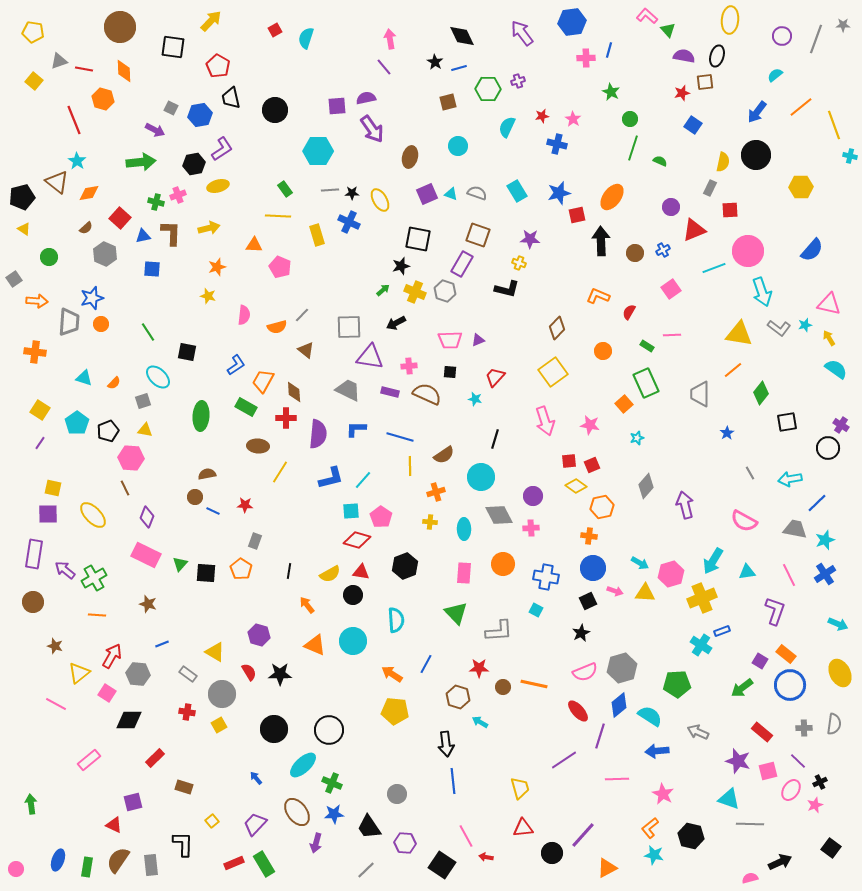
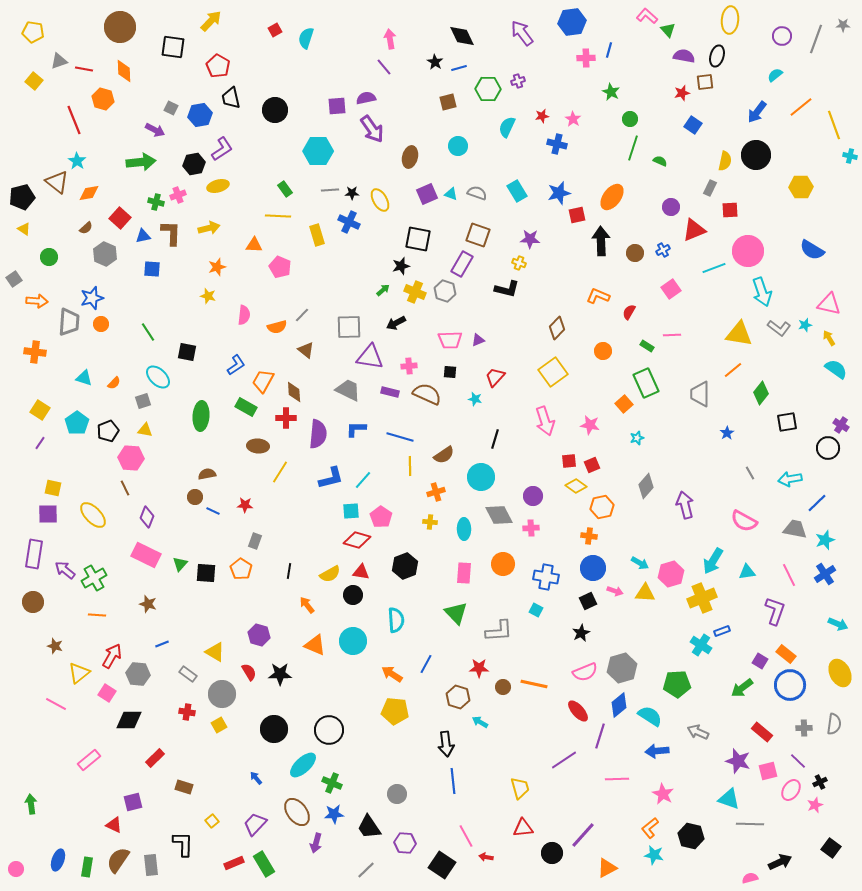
yellow semicircle at (723, 162): moved 2 px right, 1 px up
blue semicircle at (812, 250): rotated 80 degrees clockwise
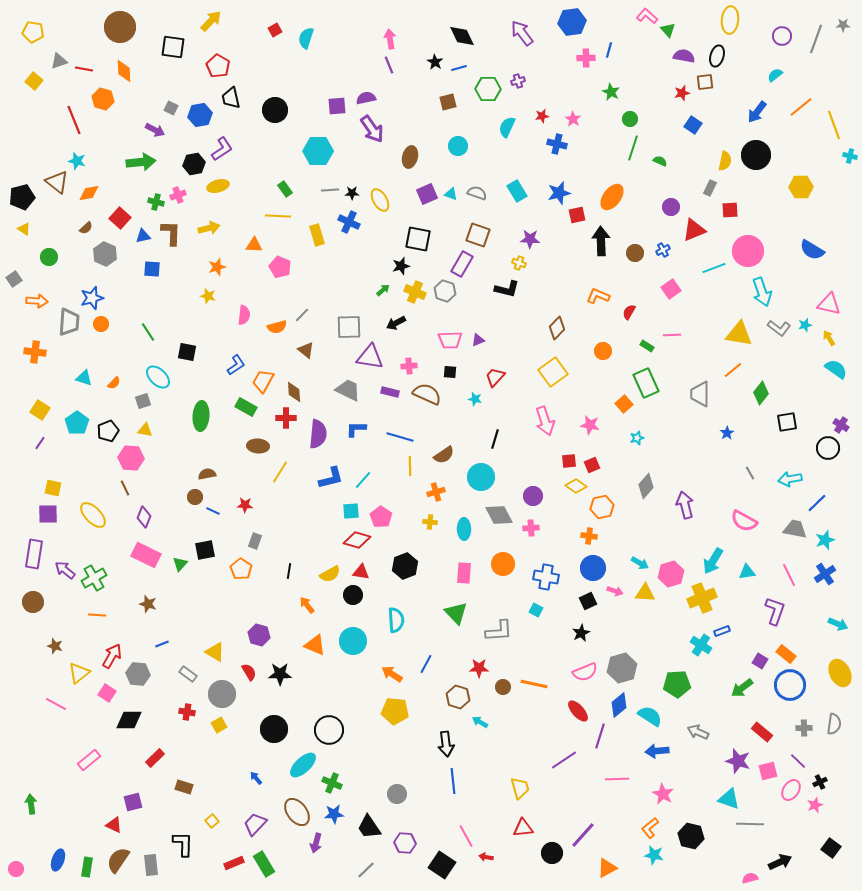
purple line at (384, 67): moved 5 px right, 2 px up; rotated 18 degrees clockwise
cyan star at (77, 161): rotated 18 degrees counterclockwise
purple diamond at (147, 517): moved 3 px left
black square at (206, 573): moved 1 px left, 23 px up; rotated 15 degrees counterclockwise
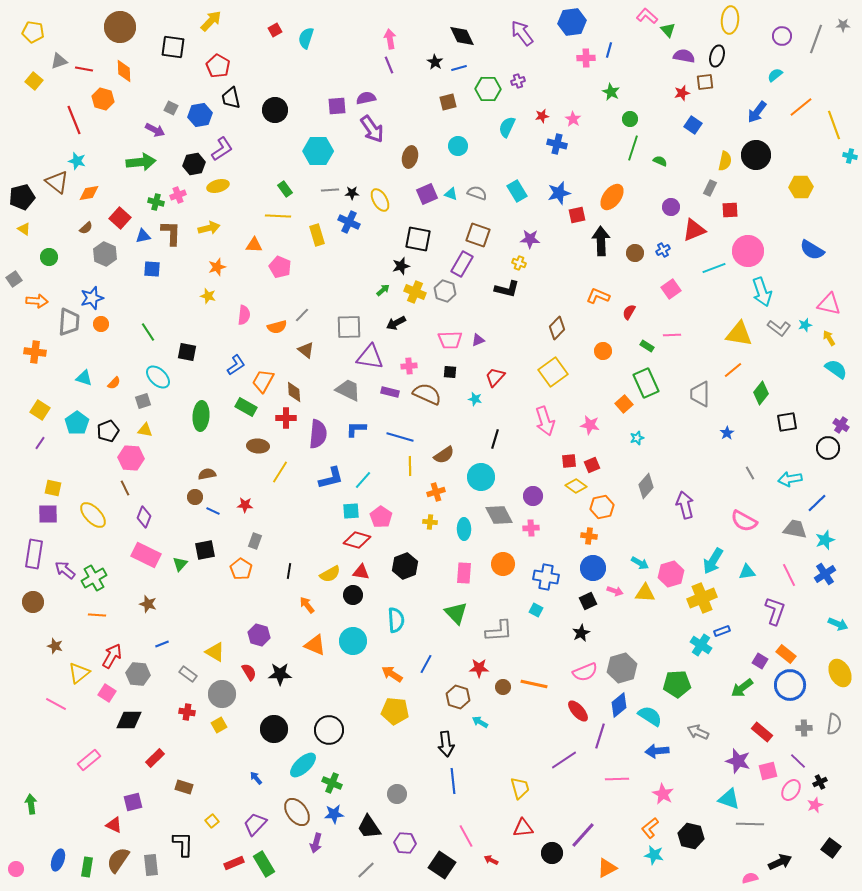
red arrow at (486, 857): moved 5 px right, 3 px down; rotated 16 degrees clockwise
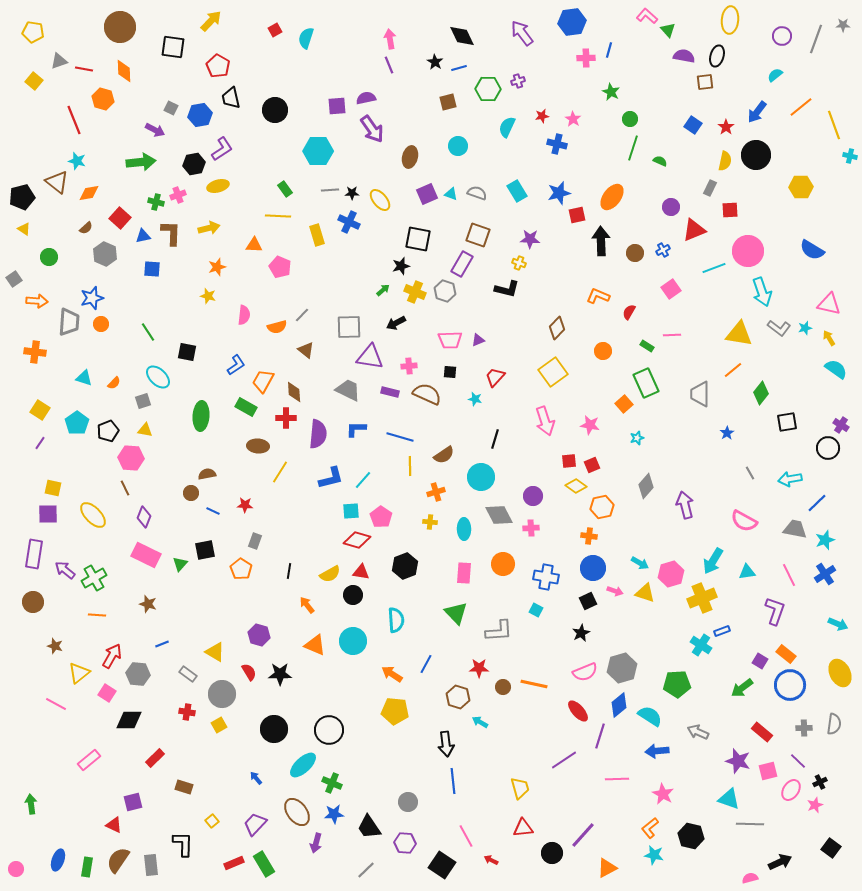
red star at (682, 93): moved 44 px right, 34 px down; rotated 21 degrees counterclockwise
yellow ellipse at (380, 200): rotated 10 degrees counterclockwise
cyan star at (805, 325): moved 3 px down
brown circle at (195, 497): moved 4 px left, 4 px up
yellow triangle at (645, 593): rotated 15 degrees clockwise
gray circle at (397, 794): moved 11 px right, 8 px down
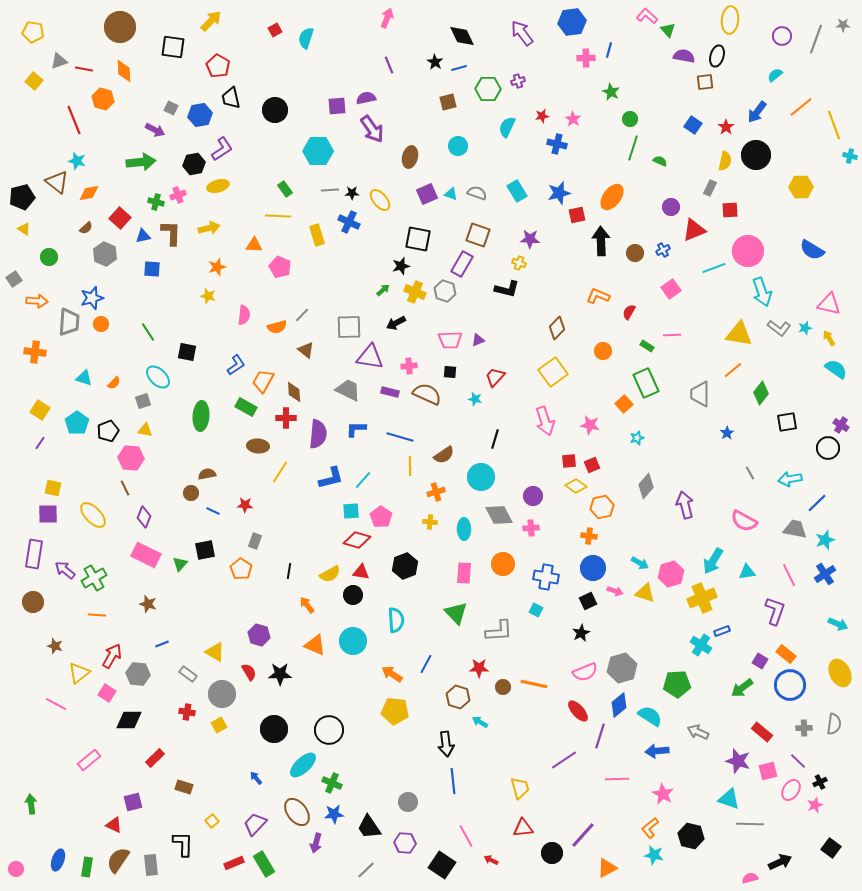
pink arrow at (390, 39): moved 3 px left, 21 px up; rotated 30 degrees clockwise
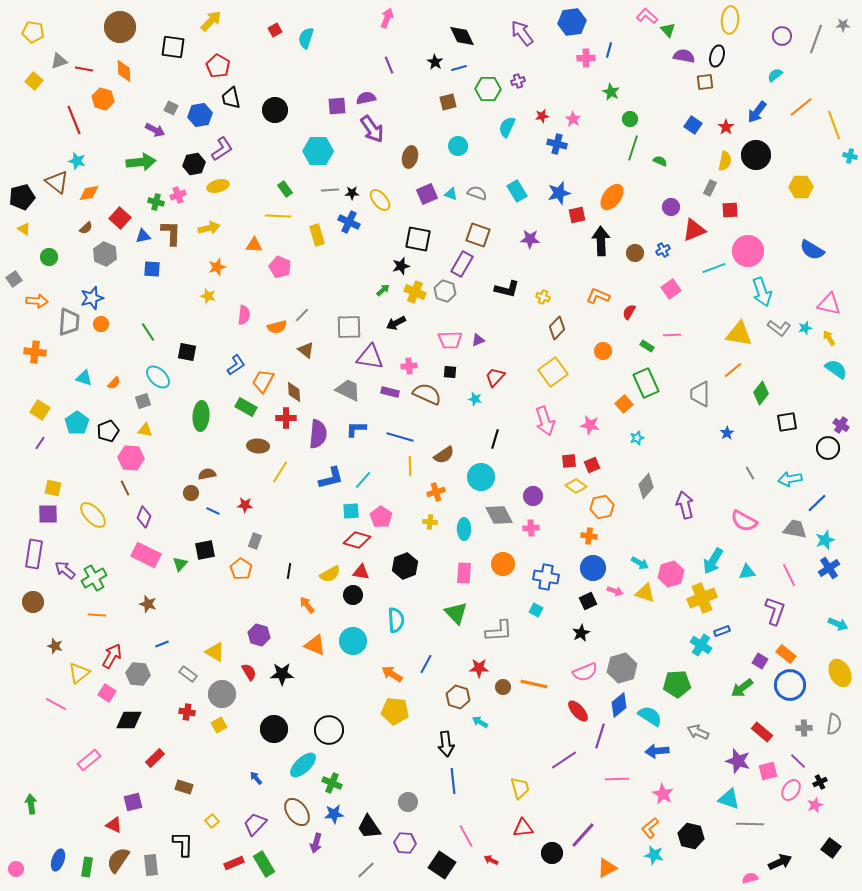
yellow cross at (519, 263): moved 24 px right, 34 px down
blue cross at (825, 574): moved 4 px right, 6 px up
black star at (280, 674): moved 2 px right
